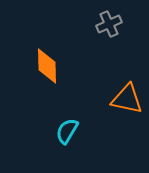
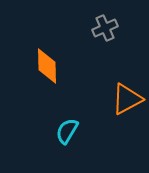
gray cross: moved 4 px left, 4 px down
orange triangle: rotated 40 degrees counterclockwise
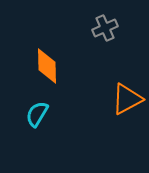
cyan semicircle: moved 30 px left, 17 px up
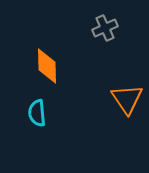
orange triangle: rotated 36 degrees counterclockwise
cyan semicircle: moved 1 px up; rotated 36 degrees counterclockwise
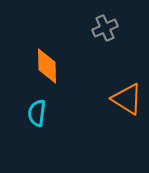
orange triangle: rotated 24 degrees counterclockwise
cyan semicircle: rotated 12 degrees clockwise
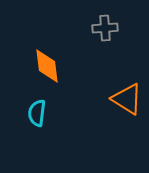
gray cross: rotated 20 degrees clockwise
orange diamond: rotated 6 degrees counterclockwise
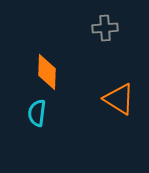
orange diamond: moved 6 px down; rotated 9 degrees clockwise
orange triangle: moved 8 px left
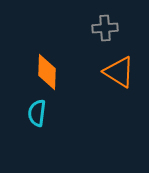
orange triangle: moved 27 px up
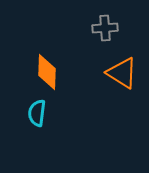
orange triangle: moved 3 px right, 1 px down
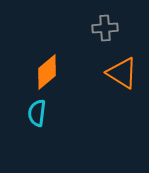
orange diamond: rotated 48 degrees clockwise
